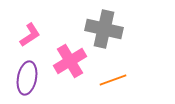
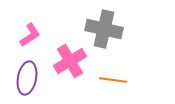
orange line: rotated 28 degrees clockwise
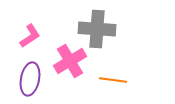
gray cross: moved 7 px left; rotated 9 degrees counterclockwise
pink L-shape: moved 1 px down
purple ellipse: moved 3 px right, 1 px down
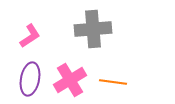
gray cross: moved 4 px left; rotated 9 degrees counterclockwise
pink cross: moved 19 px down
orange line: moved 2 px down
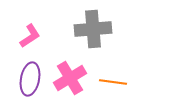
pink cross: moved 2 px up
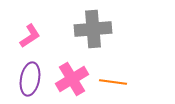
pink cross: moved 2 px right, 1 px down
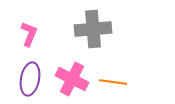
pink L-shape: moved 1 px left, 2 px up; rotated 35 degrees counterclockwise
pink cross: rotated 32 degrees counterclockwise
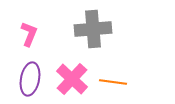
pink cross: rotated 16 degrees clockwise
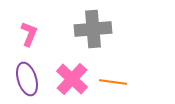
purple ellipse: moved 3 px left; rotated 28 degrees counterclockwise
